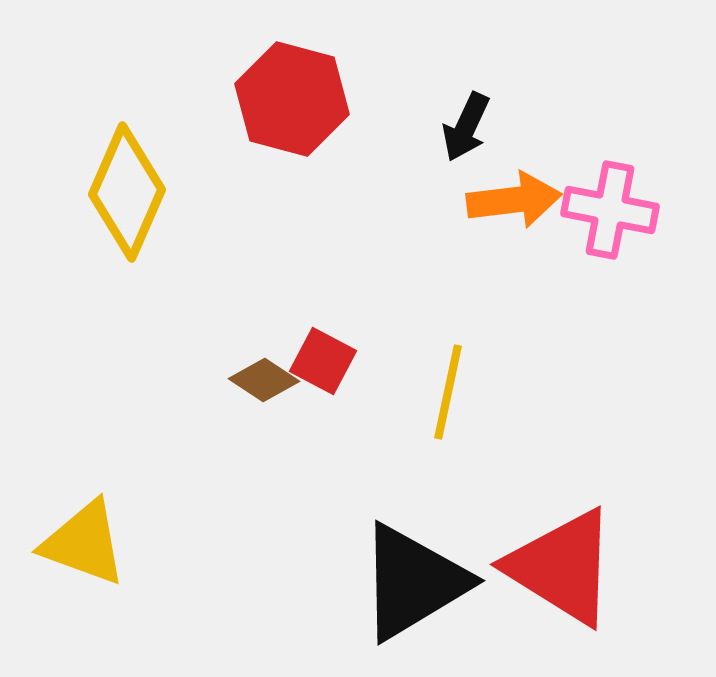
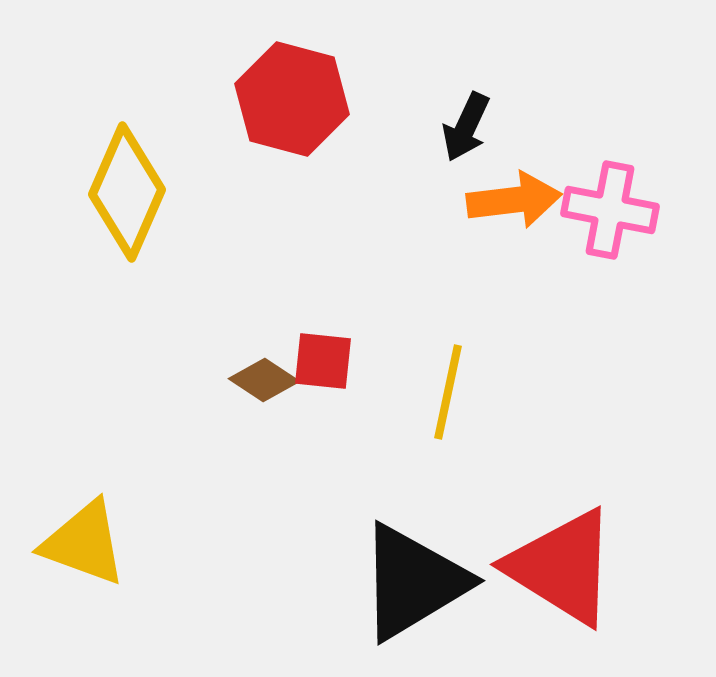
red square: rotated 22 degrees counterclockwise
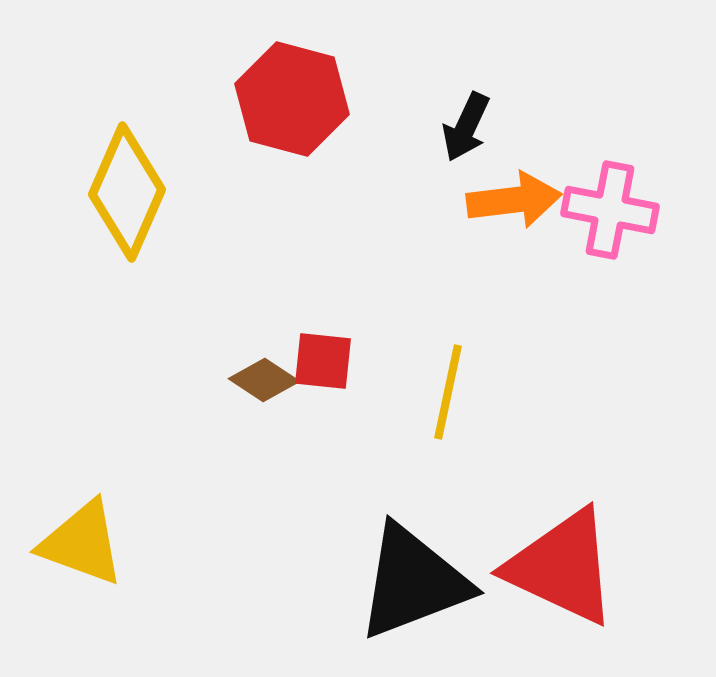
yellow triangle: moved 2 px left
red triangle: rotated 7 degrees counterclockwise
black triangle: rotated 10 degrees clockwise
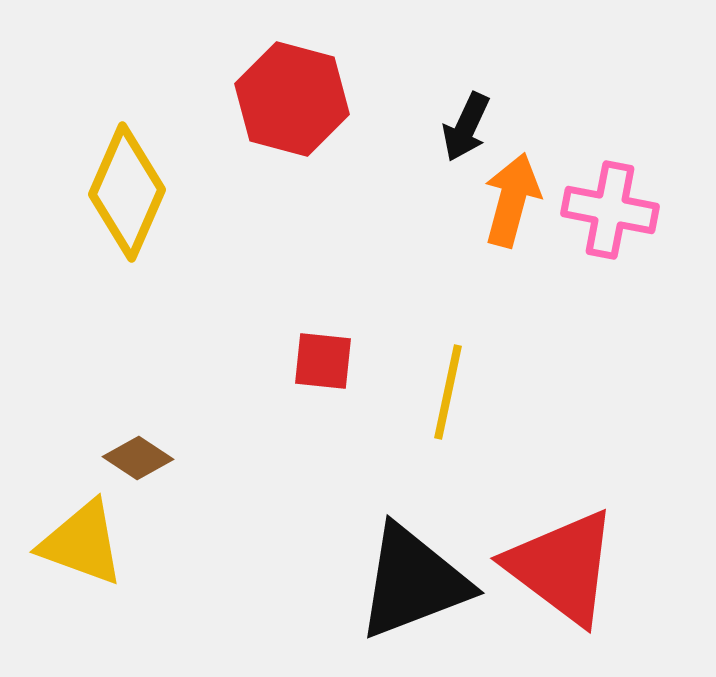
orange arrow: moved 2 px left; rotated 68 degrees counterclockwise
brown diamond: moved 126 px left, 78 px down
red triangle: rotated 12 degrees clockwise
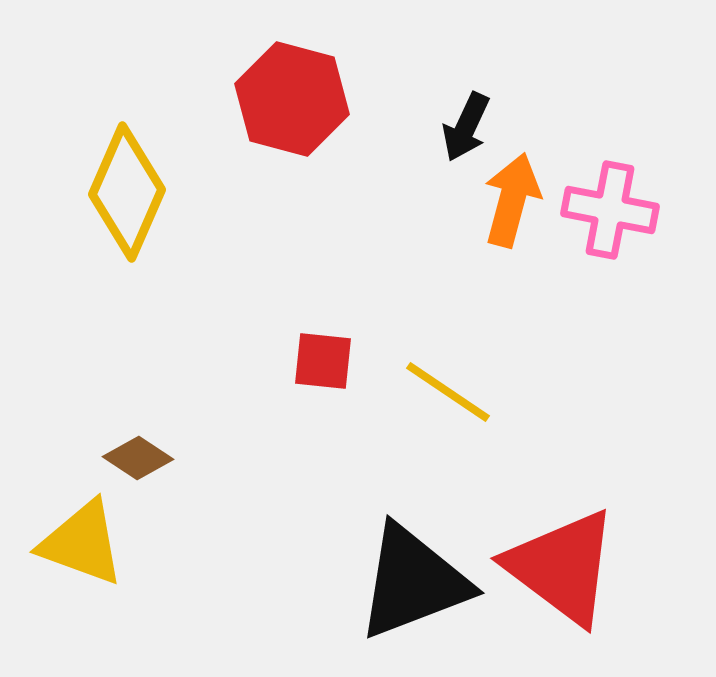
yellow line: rotated 68 degrees counterclockwise
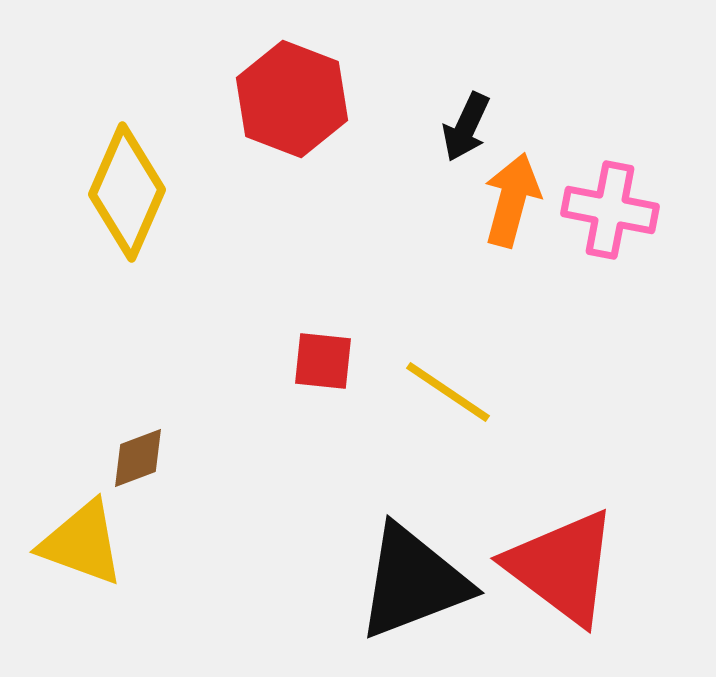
red hexagon: rotated 6 degrees clockwise
brown diamond: rotated 54 degrees counterclockwise
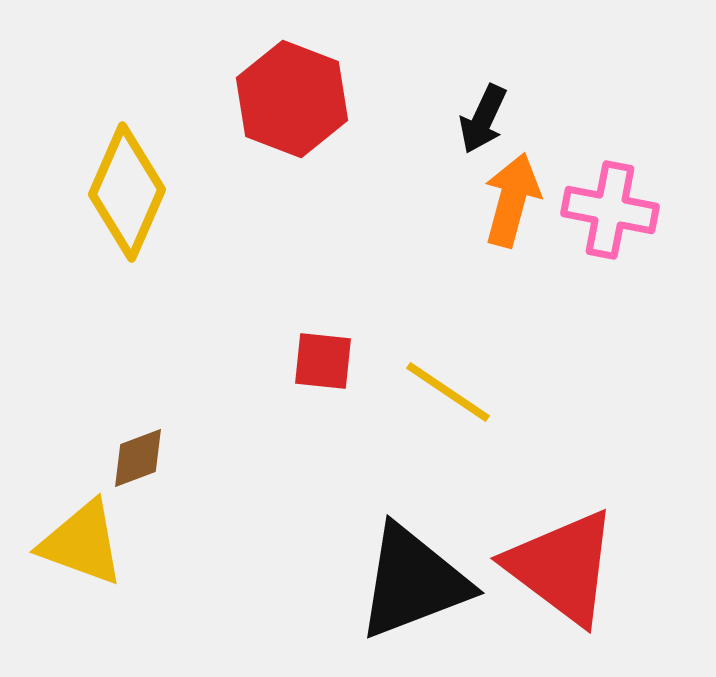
black arrow: moved 17 px right, 8 px up
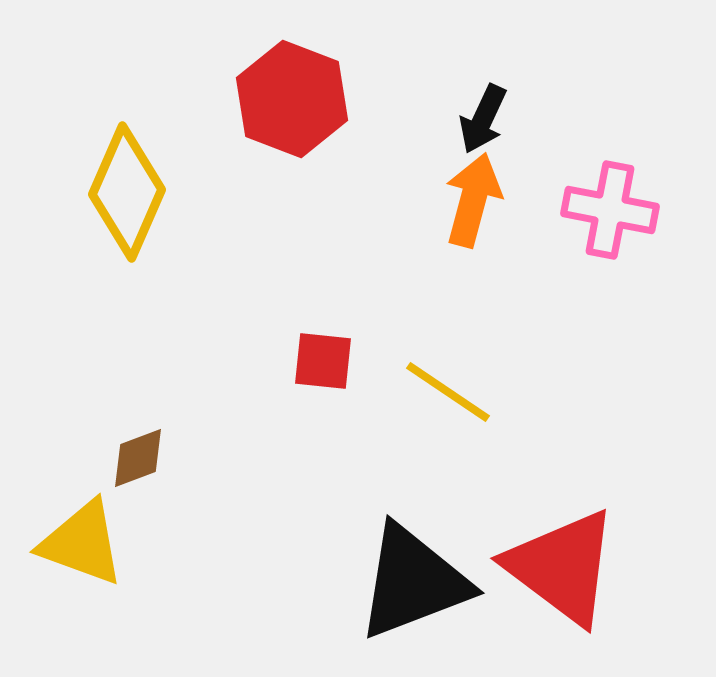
orange arrow: moved 39 px left
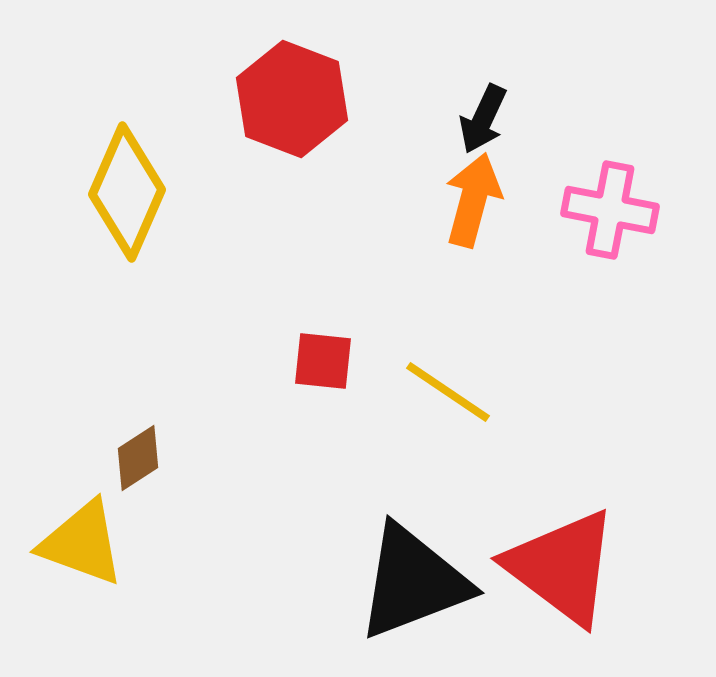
brown diamond: rotated 12 degrees counterclockwise
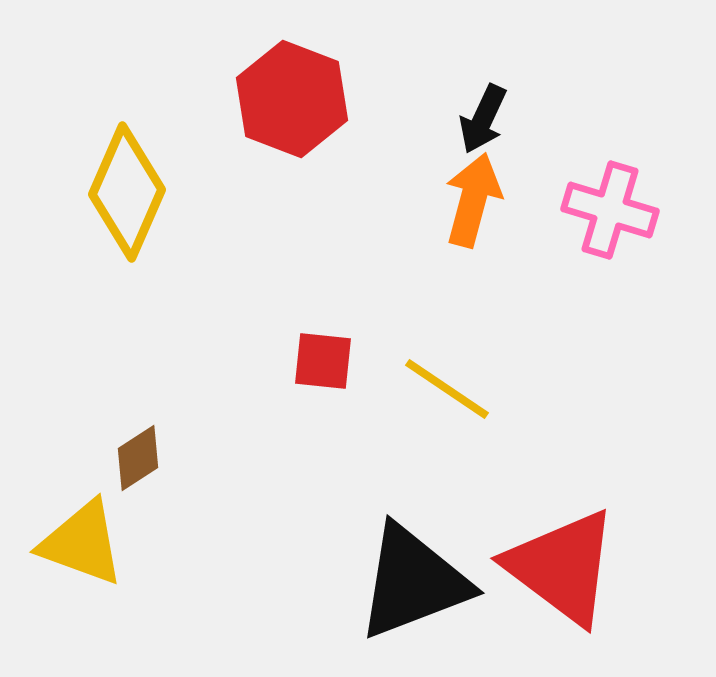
pink cross: rotated 6 degrees clockwise
yellow line: moved 1 px left, 3 px up
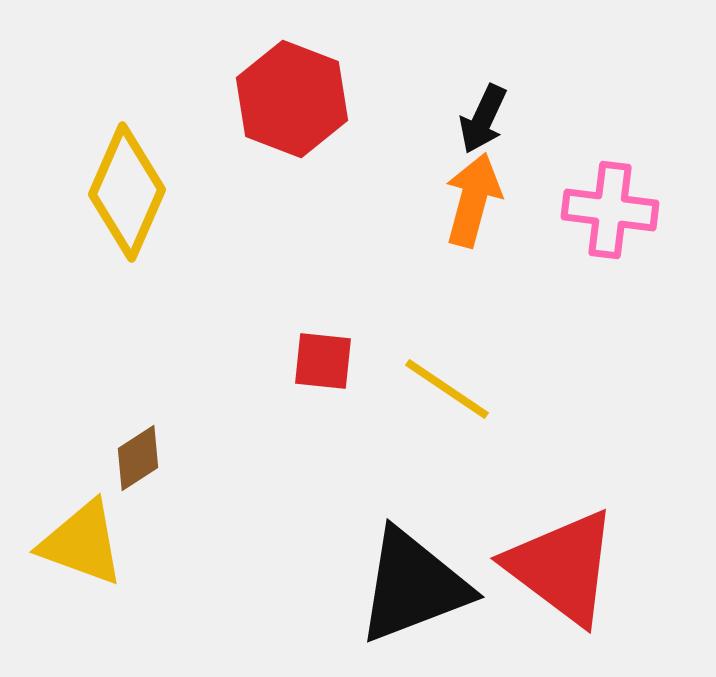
pink cross: rotated 10 degrees counterclockwise
black triangle: moved 4 px down
